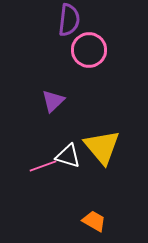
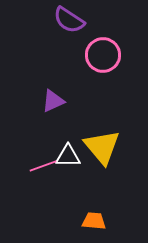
purple semicircle: rotated 116 degrees clockwise
pink circle: moved 14 px right, 5 px down
purple triangle: rotated 20 degrees clockwise
white triangle: rotated 16 degrees counterclockwise
orange trapezoid: rotated 25 degrees counterclockwise
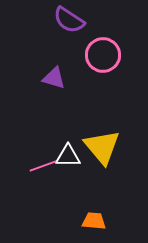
purple triangle: moved 1 px right, 23 px up; rotated 40 degrees clockwise
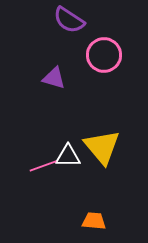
pink circle: moved 1 px right
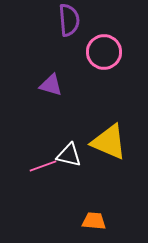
purple semicircle: rotated 128 degrees counterclockwise
pink circle: moved 3 px up
purple triangle: moved 3 px left, 7 px down
yellow triangle: moved 7 px right, 5 px up; rotated 27 degrees counterclockwise
white triangle: moved 1 px right, 1 px up; rotated 12 degrees clockwise
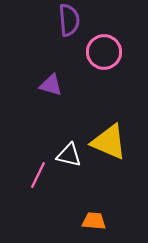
pink line: moved 5 px left, 9 px down; rotated 44 degrees counterclockwise
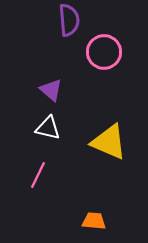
purple triangle: moved 5 px down; rotated 25 degrees clockwise
white triangle: moved 21 px left, 27 px up
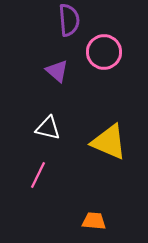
purple triangle: moved 6 px right, 19 px up
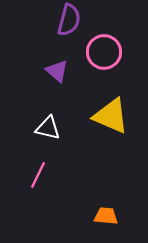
purple semicircle: rotated 20 degrees clockwise
yellow triangle: moved 2 px right, 26 px up
orange trapezoid: moved 12 px right, 5 px up
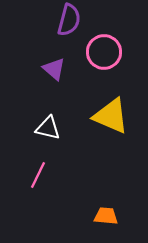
purple triangle: moved 3 px left, 2 px up
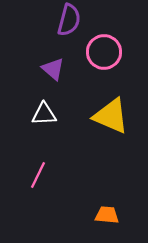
purple triangle: moved 1 px left
white triangle: moved 4 px left, 14 px up; rotated 16 degrees counterclockwise
orange trapezoid: moved 1 px right, 1 px up
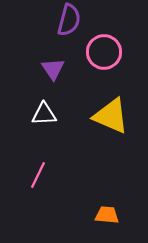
purple triangle: rotated 15 degrees clockwise
